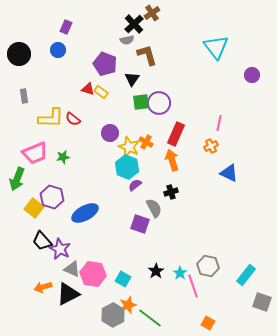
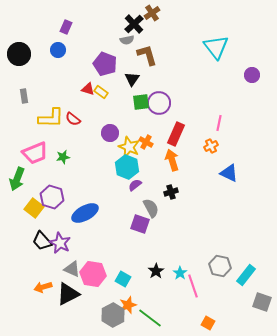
gray semicircle at (154, 208): moved 3 px left
purple star at (60, 249): moved 6 px up
gray hexagon at (208, 266): moved 12 px right
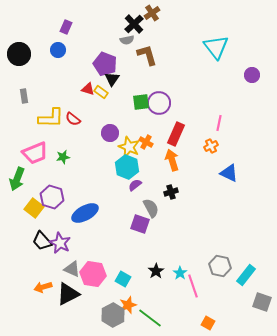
black triangle at (132, 79): moved 20 px left
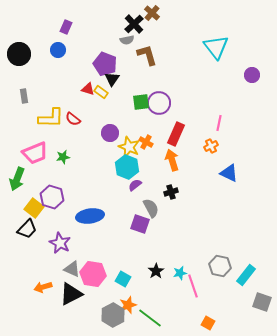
brown cross at (152, 13): rotated 14 degrees counterclockwise
blue ellipse at (85, 213): moved 5 px right, 3 px down; rotated 20 degrees clockwise
black trapezoid at (42, 241): moved 15 px left, 12 px up; rotated 95 degrees counterclockwise
cyan star at (180, 273): rotated 24 degrees clockwise
black triangle at (68, 294): moved 3 px right
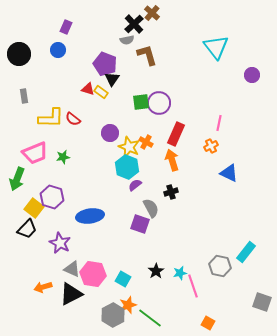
cyan rectangle at (246, 275): moved 23 px up
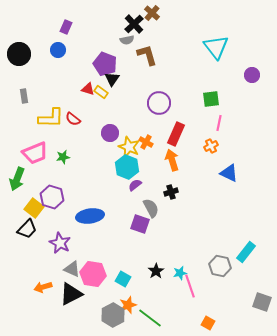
green square at (141, 102): moved 70 px right, 3 px up
pink line at (193, 286): moved 3 px left
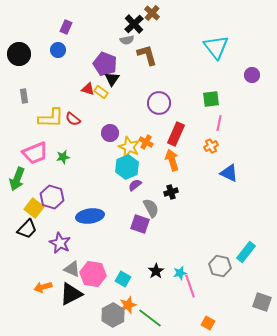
cyan hexagon at (127, 167): rotated 15 degrees clockwise
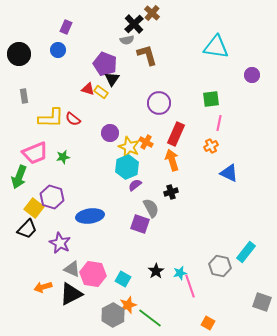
cyan triangle at (216, 47): rotated 44 degrees counterclockwise
green arrow at (17, 179): moved 2 px right, 2 px up
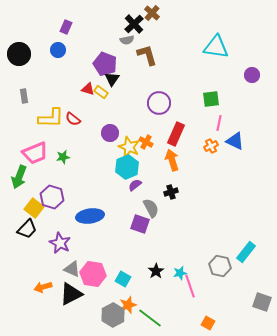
blue triangle at (229, 173): moved 6 px right, 32 px up
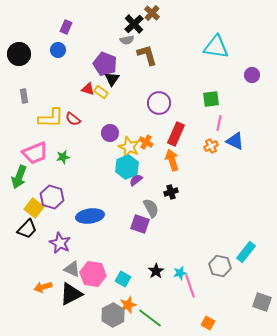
purple semicircle at (135, 185): moved 1 px right, 5 px up
